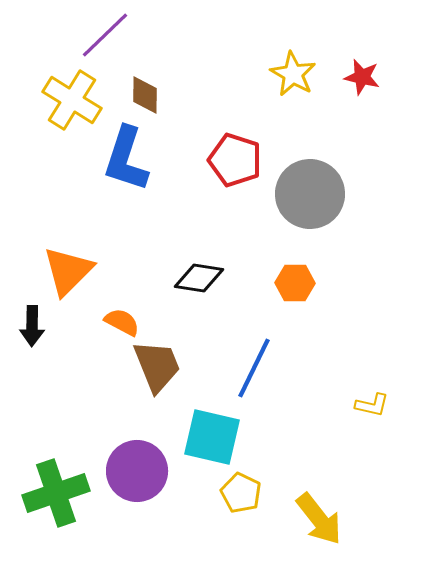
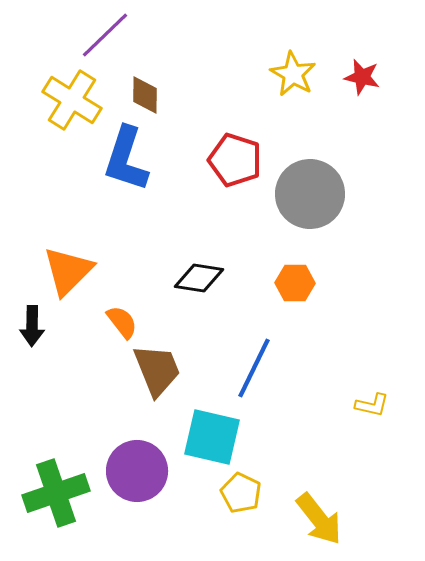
orange semicircle: rotated 24 degrees clockwise
brown trapezoid: moved 4 px down
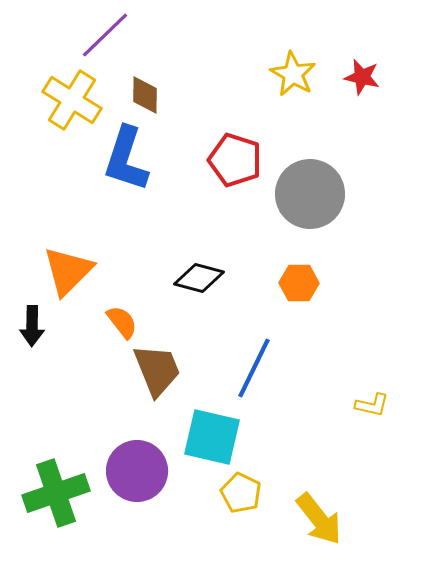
black diamond: rotated 6 degrees clockwise
orange hexagon: moved 4 px right
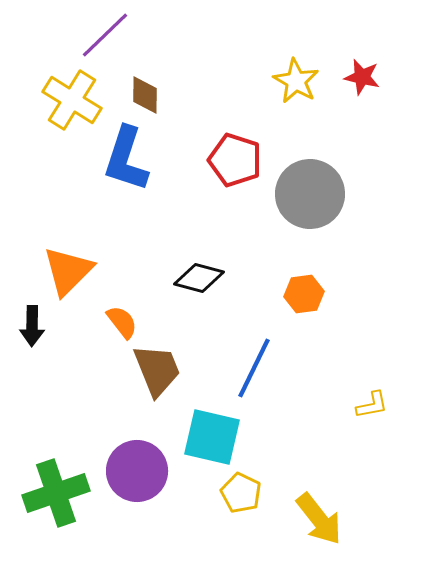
yellow star: moved 3 px right, 7 px down
orange hexagon: moved 5 px right, 11 px down; rotated 9 degrees counterclockwise
yellow L-shape: rotated 24 degrees counterclockwise
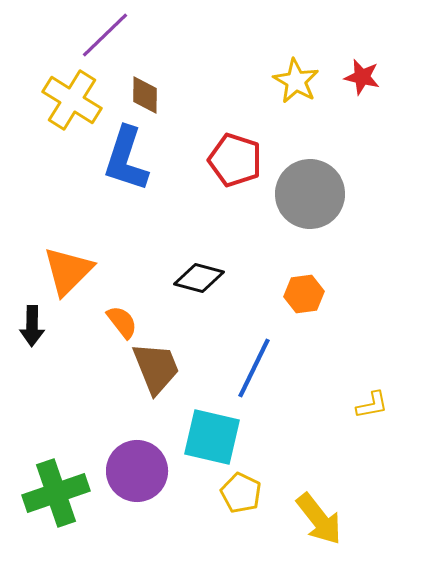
brown trapezoid: moved 1 px left, 2 px up
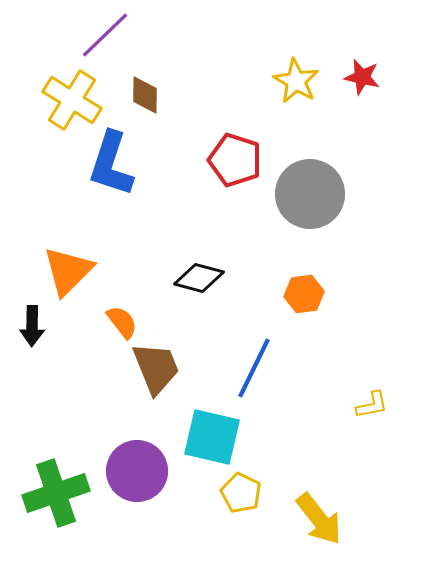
blue L-shape: moved 15 px left, 5 px down
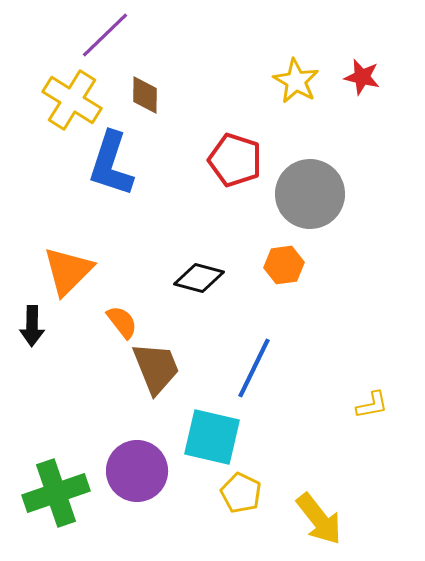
orange hexagon: moved 20 px left, 29 px up
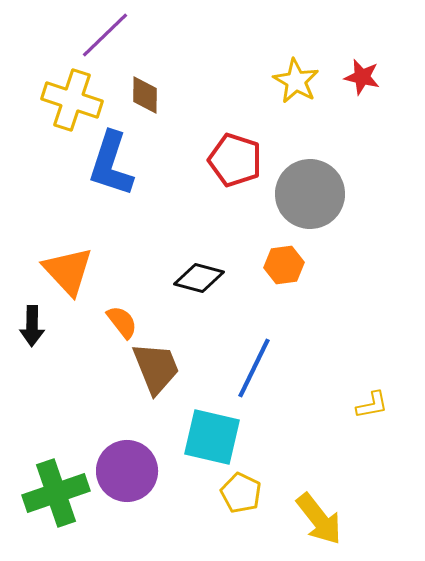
yellow cross: rotated 14 degrees counterclockwise
orange triangle: rotated 28 degrees counterclockwise
purple circle: moved 10 px left
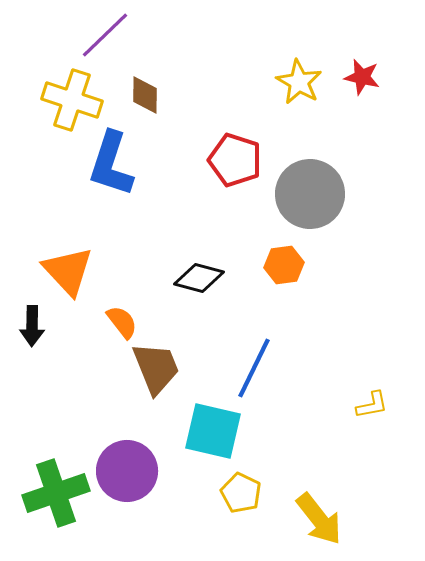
yellow star: moved 3 px right, 1 px down
cyan square: moved 1 px right, 6 px up
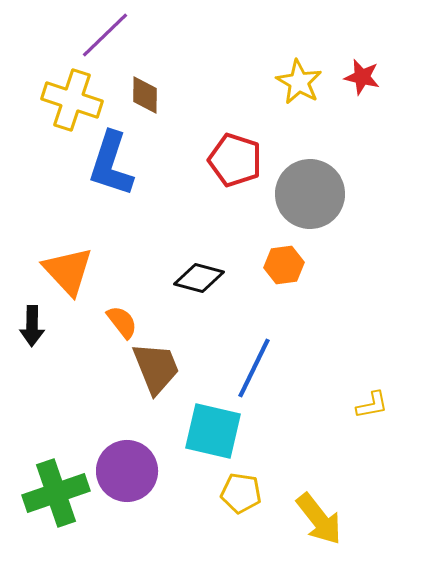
yellow pentagon: rotated 18 degrees counterclockwise
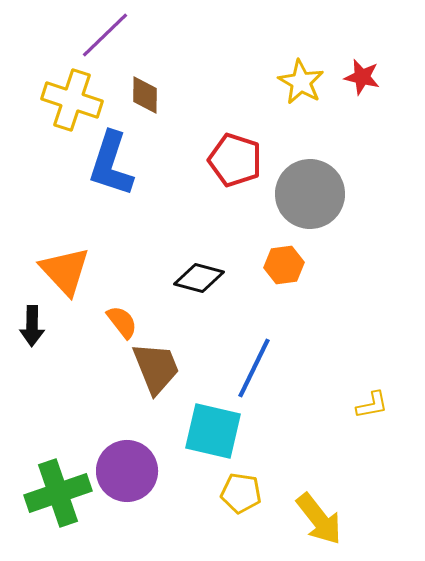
yellow star: moved 2 px right
orange triangle: moved 3 px left
green cross: moved 2 px right
